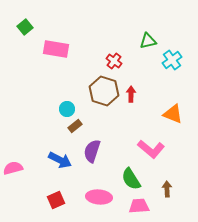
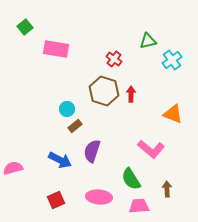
red cross: moved 2 px up
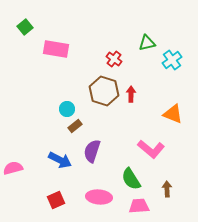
green triangle: moved 1 px left, 2 px down
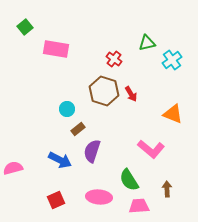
red arrow: rotated 147 degrees clockwise
brown rectangle: moved 3 px right, 3 px down
green semicircle: moved 2 px left, 1 px down
